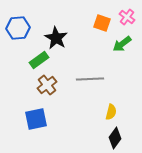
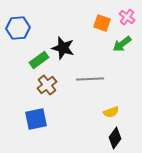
black star: moved 7 px right, 10 px down; rotated 15 degrees counterclockwise
yellow semicircle: rotated 56 degrees clockwise
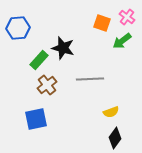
green arrow: moved 3 px up
green rectangle: rotated 12 degrees counterclockwise
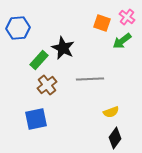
black star: rotated 10 degrees clockwise
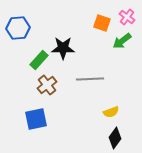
black star: rotated 25 degrees counterclockwise
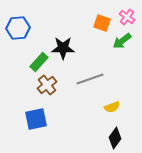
green rectangle: moved 2 px down
gray line: rotated 16 degrees counterclockwise
yellow semicircle: moved 1 px right, 5 px up
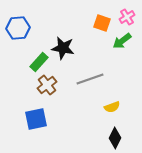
pink cross: rotated 21 degrees clockwise
black star: rotated 10 degrees clockwise
black diamond: rotated 10 degrees counterclockwise
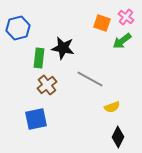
pink cross: moved 1 px left; rotated 21 degrees counterclockwise
blue hexagon: rotated 10 degrees counterclockwise
green rectangle: moved 4 px up; rotated 36 degrees counterclockwise
gray line: rotated 48 degrees clockwise
black diamond: moved 3 px right, 1 px up
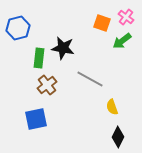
yellow semicircle: rotated 91 degrees clockwise
